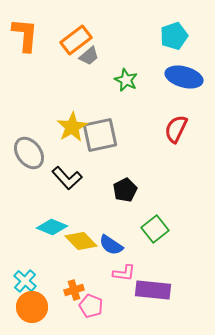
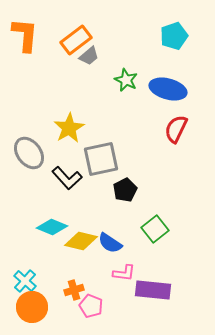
blue ellipse: moved 16 px left, 12 px down
yellow star: moved 3 px left, 1 px down
gray square: moved 1 px right, 24 px down
yellow diamond: rotated 32 degrees counterclockwise
blue semicircle: moved 1 px left, 2 px up
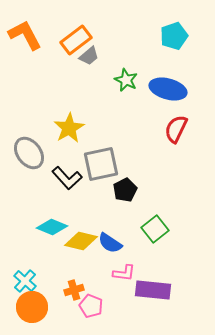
orange L-shape: rotated 33 degrees counterclockwise
gray square: moved 5 px down
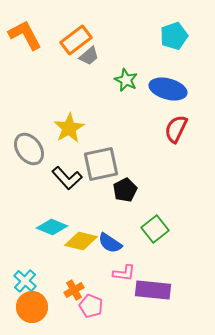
gray ellipse: moved 4 px up
orange cross: rotated 12 degrees counterclockwise
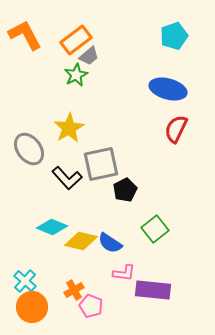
green star: moved 50 px left, 5 px up; rotated 20 degrees clockwise
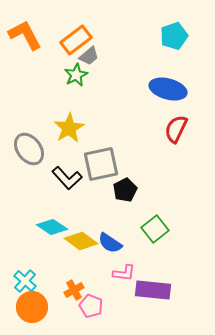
cyan diamond: rotated 12 degrees clockwise
yellow diamond: rotated 24 degrees clockwise
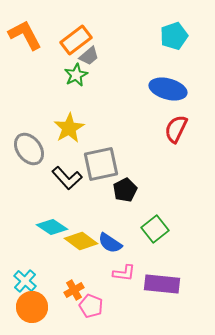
purple rectangle: moved 9 px right, 6 px up
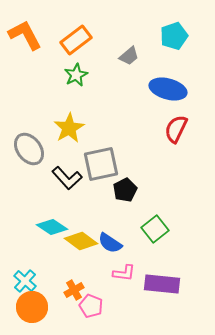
gray trapezoid: moved 40 px right
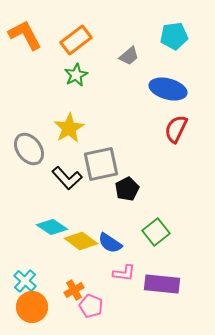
cyan pentagon: rotated 12 degrees clockwise
black pentagon: moved 2 px right, 1 px up
green square: moved 1 px right, 3 px down
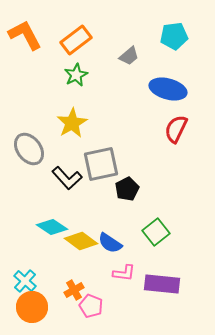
yellow star: moved 3 px right, 5 px up
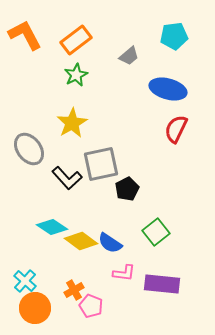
orange circle: moved 3 px right, 1 px down
